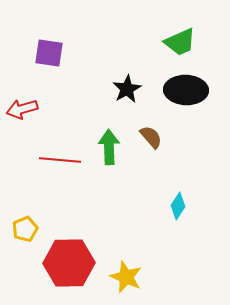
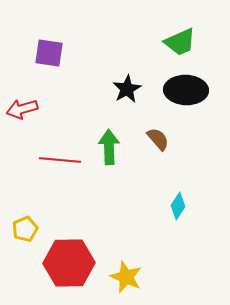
brown semicircle: moved 7 px right, 2 px down
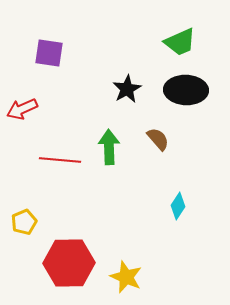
red arrow: rotated 8 degrees counterclockwise
yellow pentagon: moved 1 px left, 7 px up
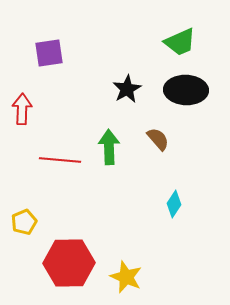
purple square: rotated 16 degrees counterclockwise
red arrow: rotated 116 degrees clockwise
cyan diamond: moved 4 px left, 2 px up
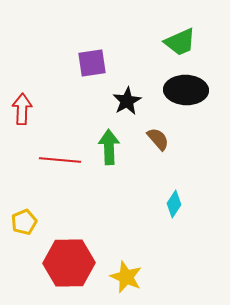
purple square: moved 43 px right, 10 px down
black star: moved 12 px down
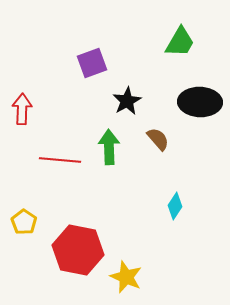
green trapezoid: rotated 36 degrees counterclockwise
purple square: rotated 12 degrees counterclockwise
black ellipse: moved 14 px right, 12 px down
cyan diamond: moved 1 px right, 2 px down
yellow pentagon: rotated 15 degrees counterclockwise
red hexagon: moved 9 px right, 13 px up; rotated 12 degrees clockwise
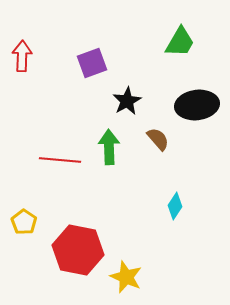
black ellipse: moved 3 px left, 3 px down; rotated 9 degrees counterclockwise
red arrow: moved 53 px up
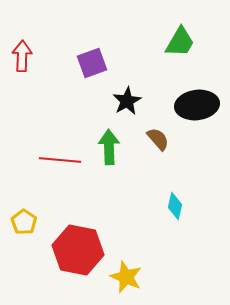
cyan diamond: rotated 20 degrees counterclockwise
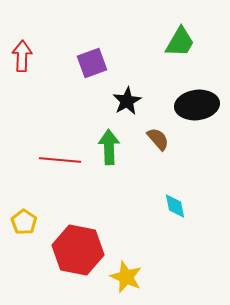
cyan diamond: rotated 24 degrees counterclockwise
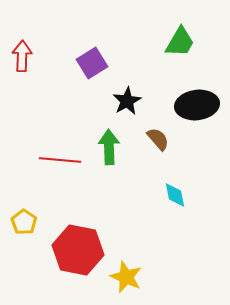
purple square: rotated 12 degrees counterclockwise
cyan diamond: moved 11 px up
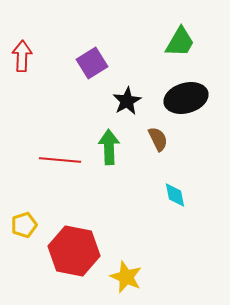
black ellipse: moved 11 px left, 7 px up; rotated 9 degrees counterclockwise
brown semicircle: rotated 15 degrees clockwise
yellow pentagon: moved 3 px down; rotated 20 degrees clockwise
red hexagon: moved 4 px left, 1 px down
